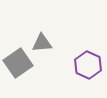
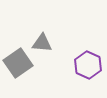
gray triangle: rotated 10 degrees clockwise
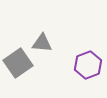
purple hexagon: rotated 16 degrees clockwise
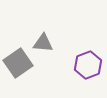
gray triangle: moved 1 px right
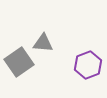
gray square: moved 1 px right, 1 px up
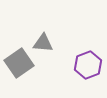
gray square: moved 1 px down
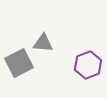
gray square: rotated 8 degrees clockwise
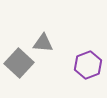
gray square: rotated 20 degrees counterclockwise
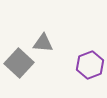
purple hexagon: moved 2 px right
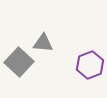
gray square: moved 1 px up
